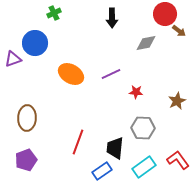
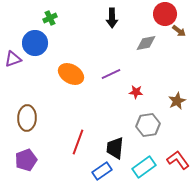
green cross: moved 4 px left, 5 px down
gray hexagon: moved 5 px right, 3 px up; rotated 10 degrees counterclockwise
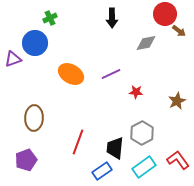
brown ellipse: moved 7 px right
gray hexagon: moved 6 px left, 8 px down; rotated 20 degrees counterclockwise
